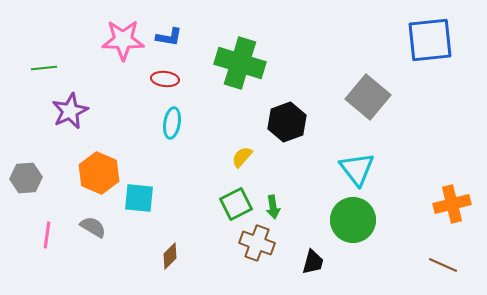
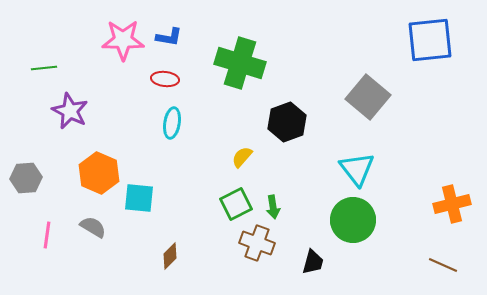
purple star: rotated 21 degrees counterclockwise
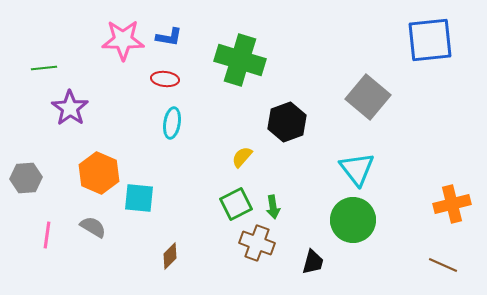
green cross: moved 3 px up
purple star: moved 3 px up; rotated 9 degrees clockwise
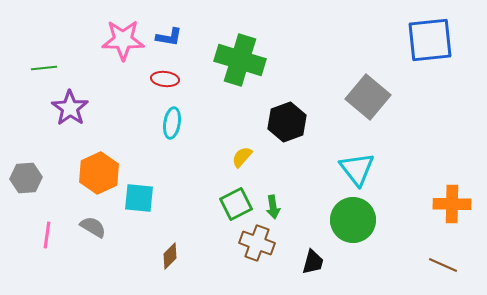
orange hexagon: rotated 12 degrees clockwise
orange cross: rotated 15 degrees clockwise
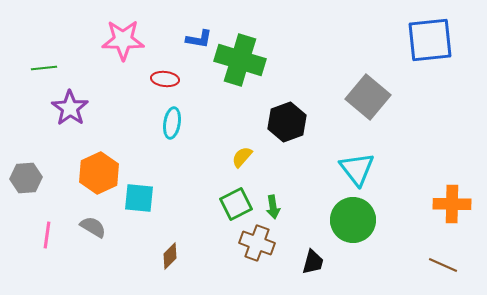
blue L-shape: moved 30 px right, 2 px down
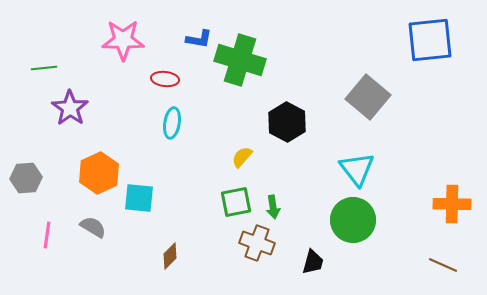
black hexagon: rotated 12 degrees counterclockwise
green square: moved 2 px up; rotated 16 degrees clockwise
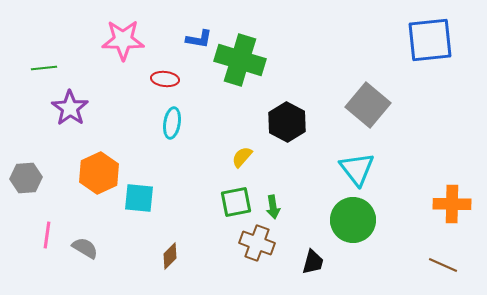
gray square: moved 8 px down
gray semicircle: moved 8 px left, 21 px down
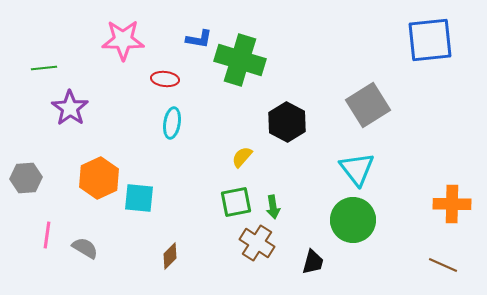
gray square: rotated 18 degrees clockwise
orange hexagon: moved 5 px down
brown cross: rotated 12 degrees clockwise
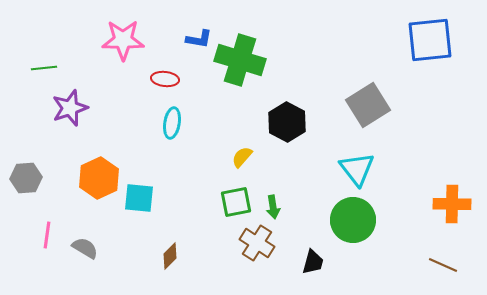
purple star: rotated 18 degrees clockwise
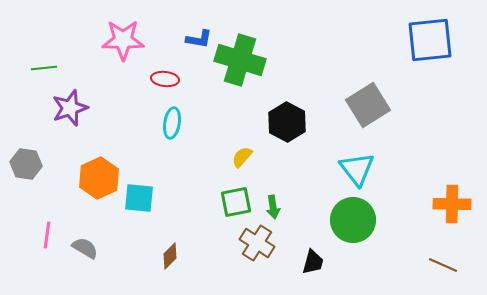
gray hexagon: moved 14 px up; rotated 12 degrees clockwise
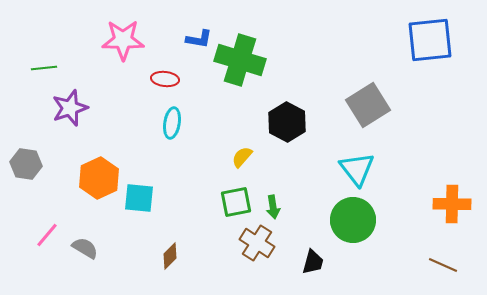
pink line: rotated 32 degrees clockwise
